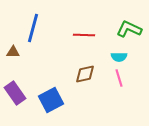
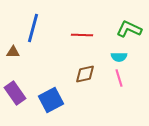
red line: moved 2 px left
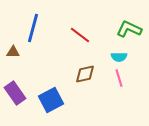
red line: moved 2 px left; rotated 35 degrees clockwise
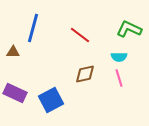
purple rectangle: rotated 30 degrees counterclockwise
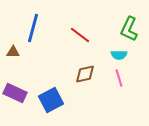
green L-shape: rotated 90 degrees counterclockwise
cyan semicircle: moved 2 px up
